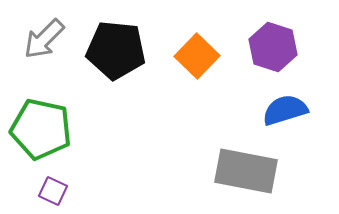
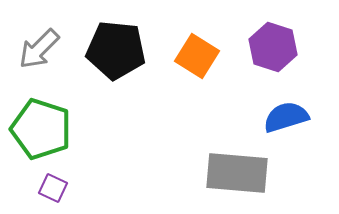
gray arrow: moved 5 px left, 10 px down
orange square: rotated 12 degrees counterclockwise
blue semicircle: moved 1 px right, 7 px down
green pentagon: rotated 6 degrees clockwise
gray rectangle: moved 9 px left, 2 px down; rotated 6 degrees counterclockwise
purple square: moved 3 px up
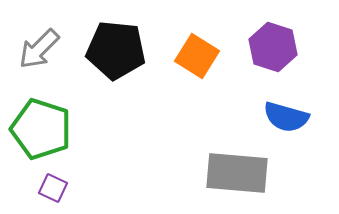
blue semicircle: rotated 147 degrees counterclockwise
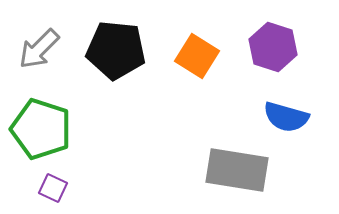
gray rectangle: moved 3 px up; rotated 4 degrees clockwise
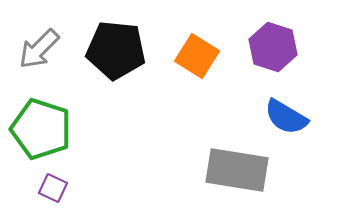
blue semicircle: rotated 15 degrees clockwise
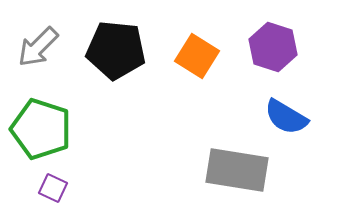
gray arrow: moved 1 px left, 2 px up
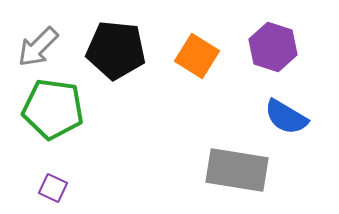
green pentagon: moved 12 px right, 20 px up; rotated 10 degrees counterclockwise
